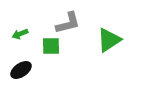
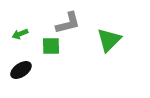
green triangle: rotated 12 degrees counterclockwise
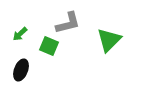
green arrow: rotated 21 degrees counterclockwise
green square: moved 2 px left; rotated 24 degrees clockwise
black ellipse: rotated 35 degrees counterclockwise
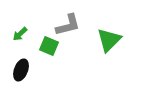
gray L-shape: moved 2 px down
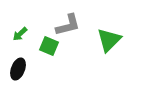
black ellipse: moved 3 px left, 1 px up
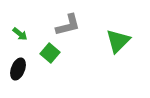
green arrow: rotated 98 degrees counterclockwise
green triangle: moved 9 px right, 1 px down
green square: moved 1 px right, 7 px down; rotated 18 degrees clockwise
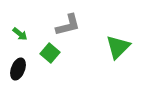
green triangle: moved 6 px down
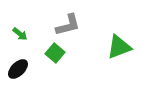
green triangle: moved 1 px right; rotated 24 degrees clockwise
green square: moved 5 px right
black ellipse: rotated 25 degrees clockwise
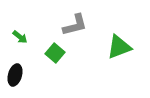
gray L-shape: moved 7 px right
green arrow: moved 3 px down
black ellipse: moved 3 px left, 6 px down; rotated 30 degrees counterclockwise
